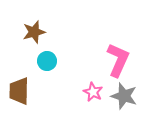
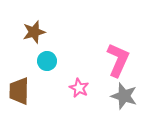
pink star: moved 14 px left, 4 px up
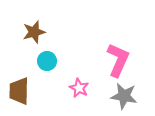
gray star: rotated 8 degrees counterclockwise
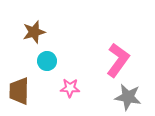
pink L-shape: rotated 12 degrees clockwise
pink star: moved 9 px left; rotated 24 degrees counterclockwise
gray star: moved 4 px right, 1 px down
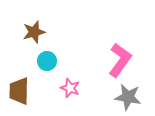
pink L-shape: moved 2 px right
pink star: rotated 18 degrees clockwise
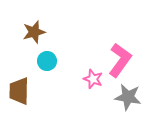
pink star: moved 23 px right, 9 px up
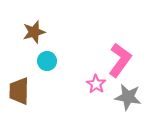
pink star: moved 3 px right, 5 px down; rotated 12 degrees clockwise
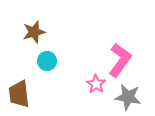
brown trapezoid: moved 3 px down; rotated 8 degrees counterclockwise
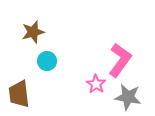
brown star: moved 1 px left
